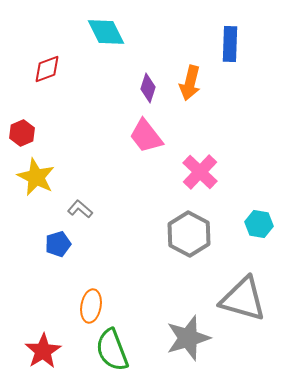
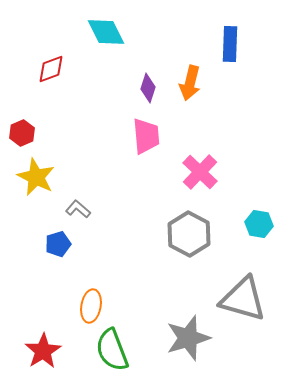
red diamond: moved 4 px right
pink trapezoid: rotated 147 degrees counterclockwise
gray L-shape: moved 2 px left
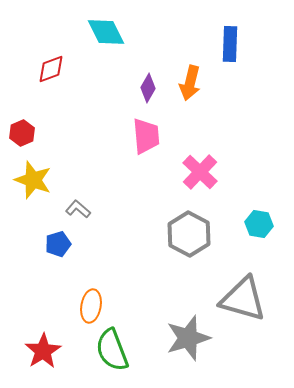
purple diamond: rotated 12 degrees clockwise
yellow star: moved 3 px left, 3 px down; rotated 6 degrees counterclockwise
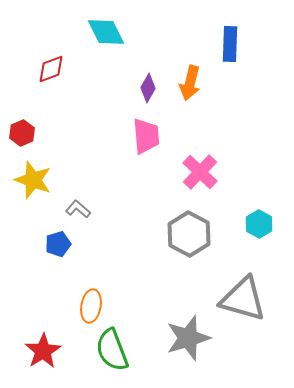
cyan hexagon: rotated 20 degrees clockwise
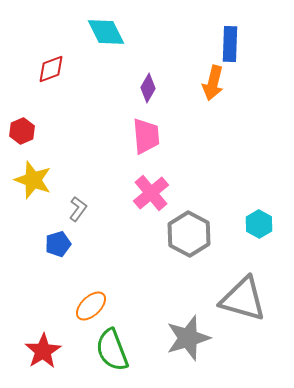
orange arrow: moved 23 px right
red hexagon: moved 2 px up
pink cross: moved 49 px left, 21 px down; rotated 6 degrees clockwise
gray L-shape: rotated 85 degrees clockwise
orange ellipse: rotated 36 degrees clockwise
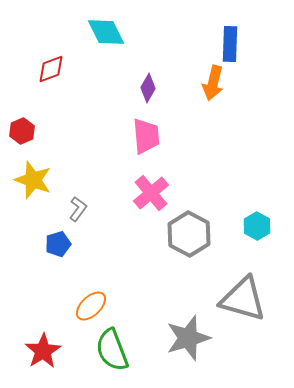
cyan hexagon: moved 2 px left, 2 px down
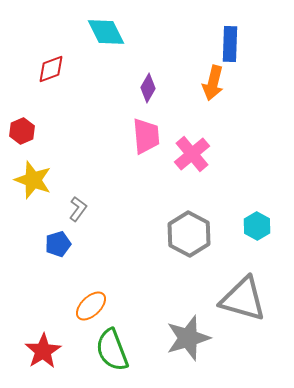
pink cross: moved 41 px right, 39 px up
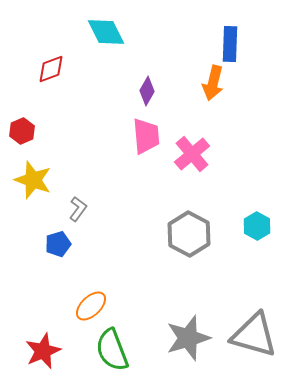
purple diamond: moved 1 px left, 3 px down
gray triangle: moved 11 px right, 36 px down
red star: rotated 9 degrees clockwise
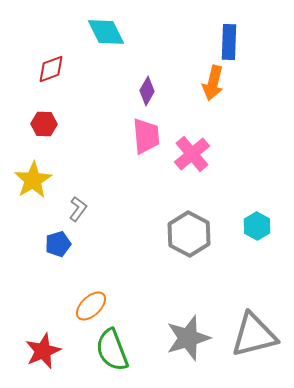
blue rectangle: moved 1 px left, 2 px up
red hexagon: moved 22 px right, 7 px up; rotated 25 degrees clockwise
yellow star: rotated 21 degrees clockwise
gray triangle: rotated 30 degrees counterclockwise
